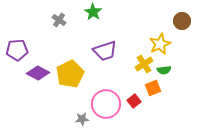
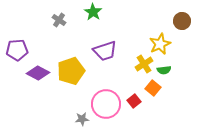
yellow pentagon: moved 1 px right, 3 px up; rotated 8 degrees clockwise
orange square: rotated 28 degrees counterclockwise
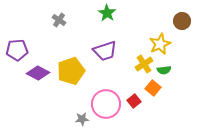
green star: moved 14 px right, 1 px down
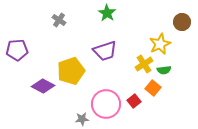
brown circle: moved 1 px down
purple diamond: moved 5 px right, 13 px down
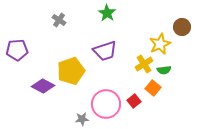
brown circle: moved 5 px down
